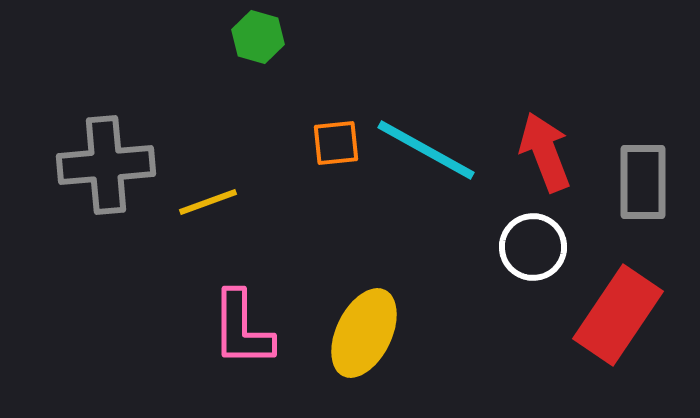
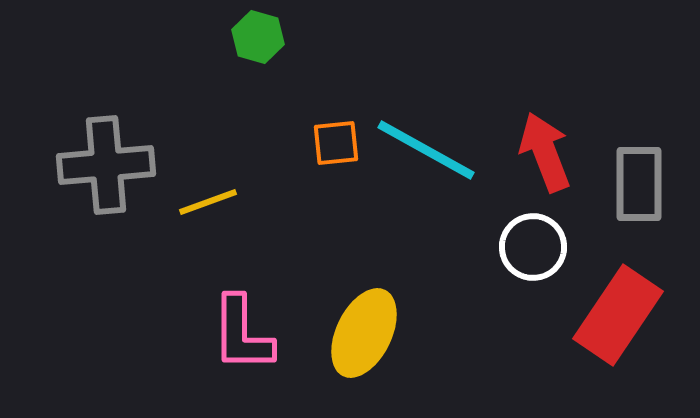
gray rectangle: moved 4 px left, 2 px down
pink L-shape: moved 5 px down
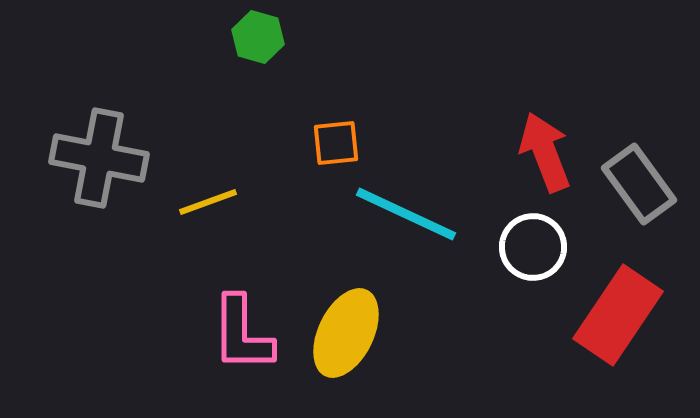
cyan line: moved 20 px left, 64 px down; rotated 4 degrees counterclockwise
gray cross: moved 7 px left, 7 px up; rotated 16 degrees clockwise
gray rectangle: rotated 36 degrees counterclockwise
yellow ellipse: moved 18 px left
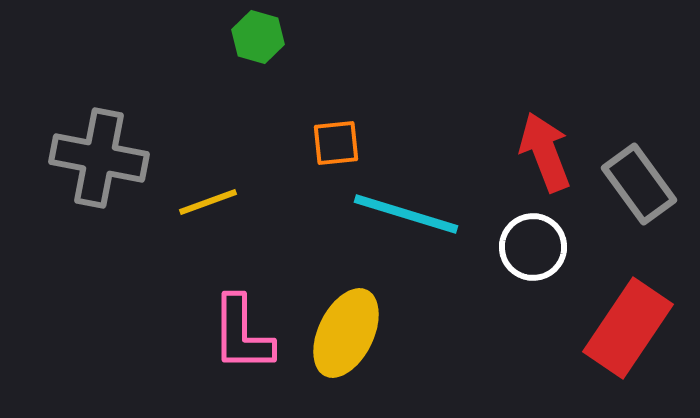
cyan line: rotated 8 degrees counterclockwise
red rectangle: moved 10 px right, 13 px down
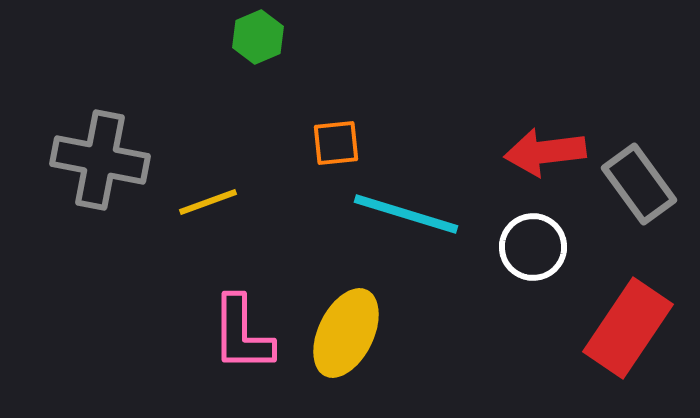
green hexagon: rotated 21 degrees clockwise
red arrow: rotated 76 degrees counterclockwise
gray cross: moved 1 px right, 2 px down
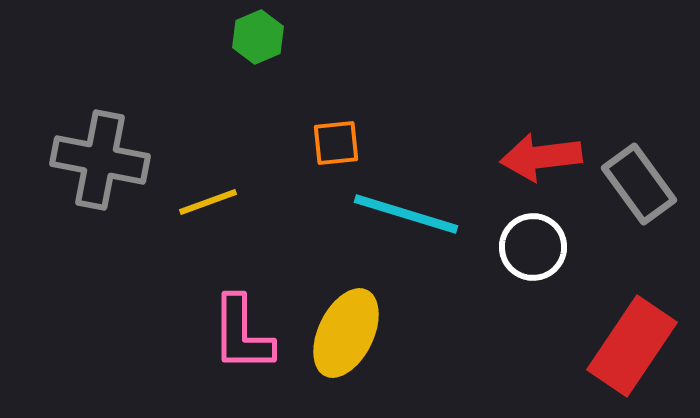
red arrow: moved 4 px left, 5 px down
red rectangle: moved 4 px right, 18 px down
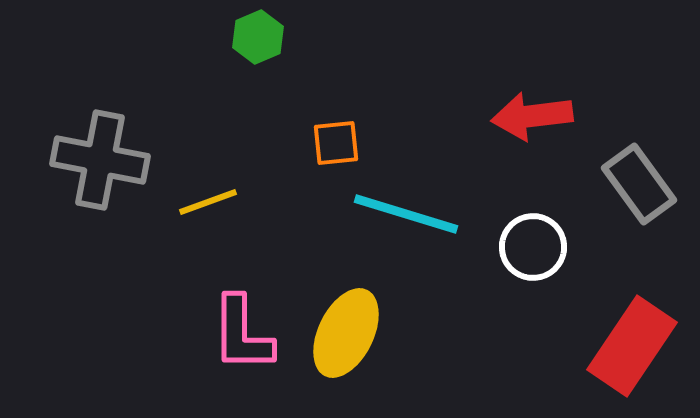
red arrow: moved 9 px left, 41 px up
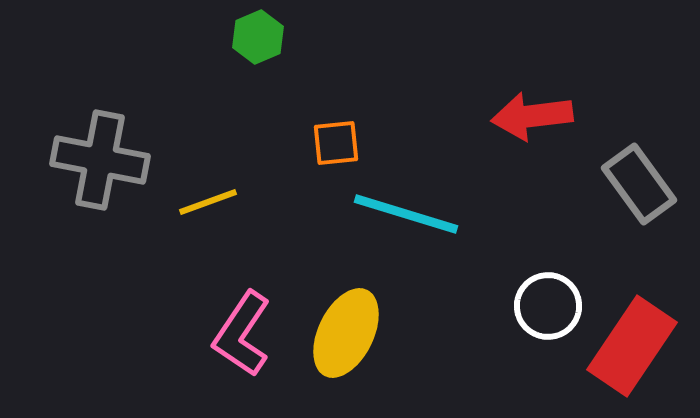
white circle: moved 15 px right, 59 px down
pink L-shape: rotated 34 degrees clockwise
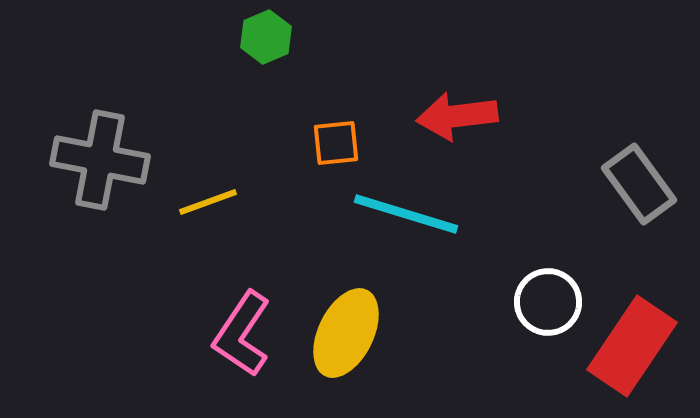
green hexagon: moved 8 px right
red arrow: moved 75 px left
white circle: moved 4 px up
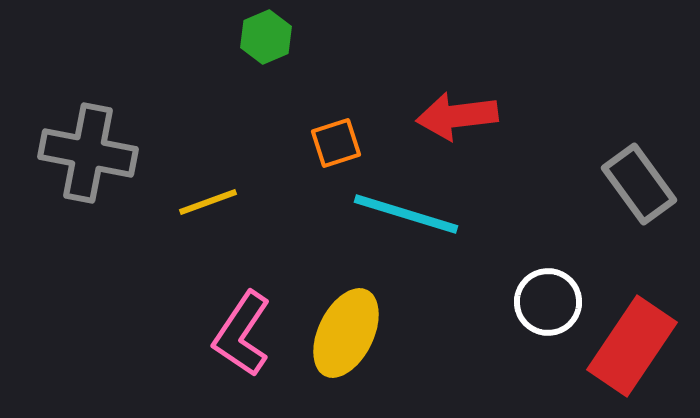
orange square: rotated 12 degrees counterclockwise
gray cross: moved 12 px left, 7 px up
